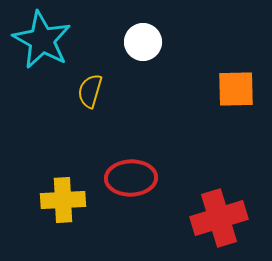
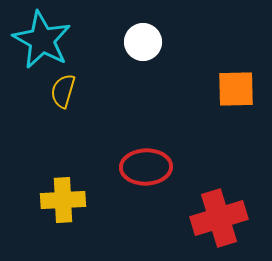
yellow semicircle: moved 27 px left
red ellipse: moved 15 px right, 11 px up
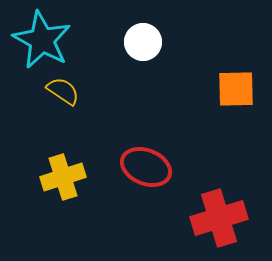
yellow semicircle: rotated 108 degrees clockwise
red ellipse: rotated 24 degrees clockwise
yellow cross: moved 23 px up; rotated 15 degrees counterclockwise
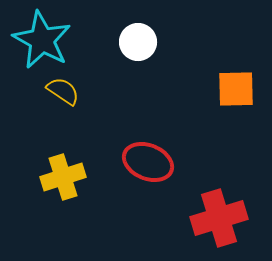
white circle: moved 5 px left
red ellipse: moved 2 px right, 5 px up
